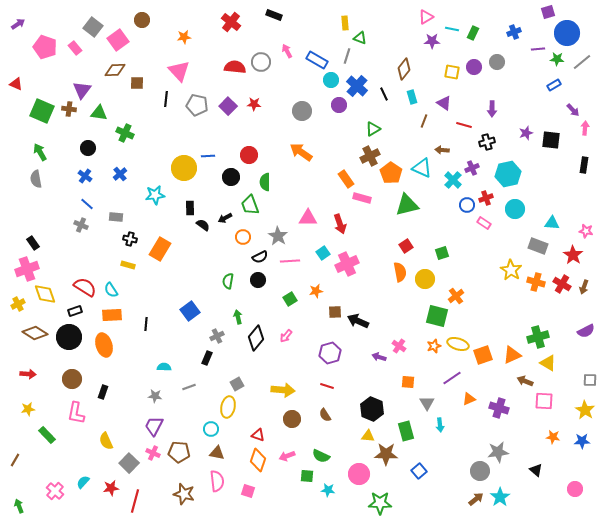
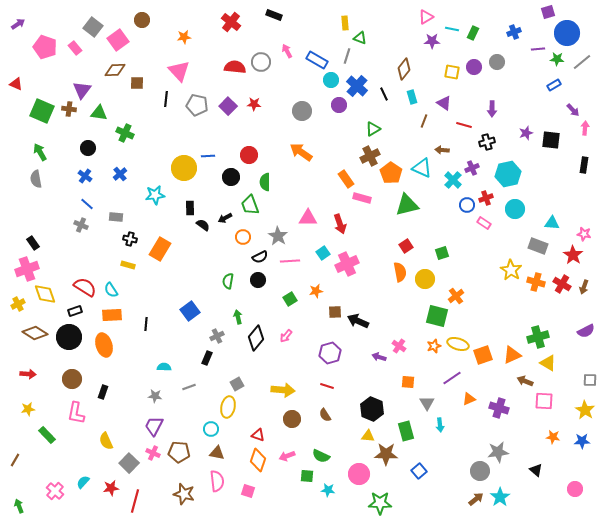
pink star at (586, 231): moved 2 px left, 3 px down
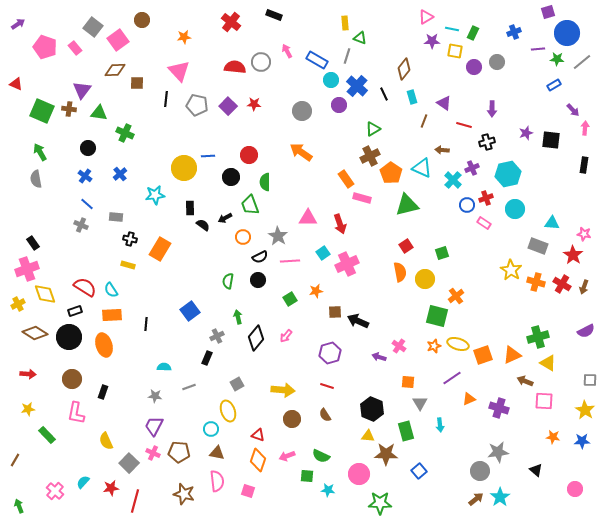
yellow square at (452, 72): moved 3 px right, 21 px up
gray triangle at (427, 403): moved 7 px left
yellow ellipse at (228, 407): moved 4 px down; rotated 30 degrees counterclockwise
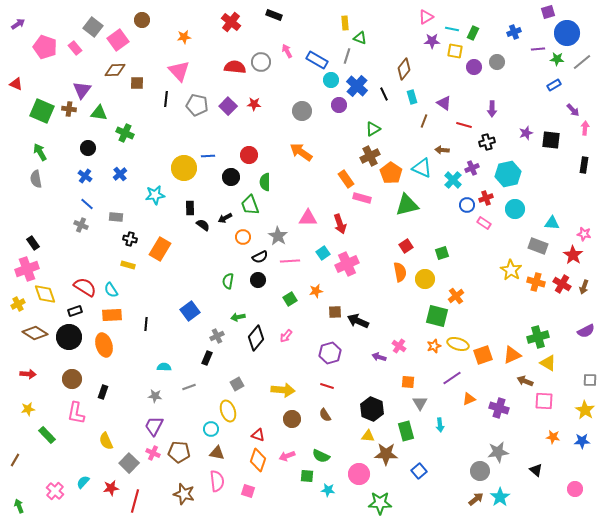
green arrow at (238, 317): rotated 88 degrees counterclockwise
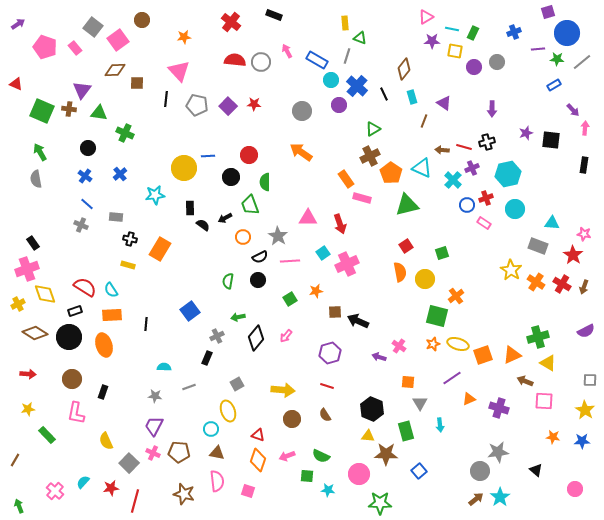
red semicircle at (235, 67): moved 7 px up
red line at (464, 125): moved 22 px down
orange cross at (536, 282): rotated 18 degrees clockwise
orange star at (434, 346): moved 1 px left, 2 px up
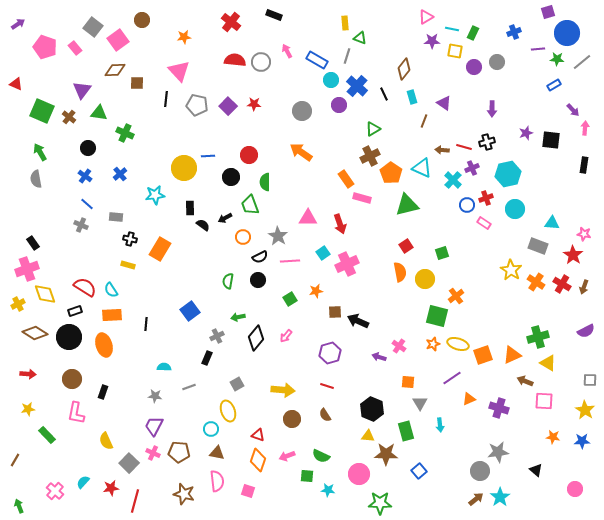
brown cross at (69, 109): moved 8 px down; rotated 32 degrees clockwise
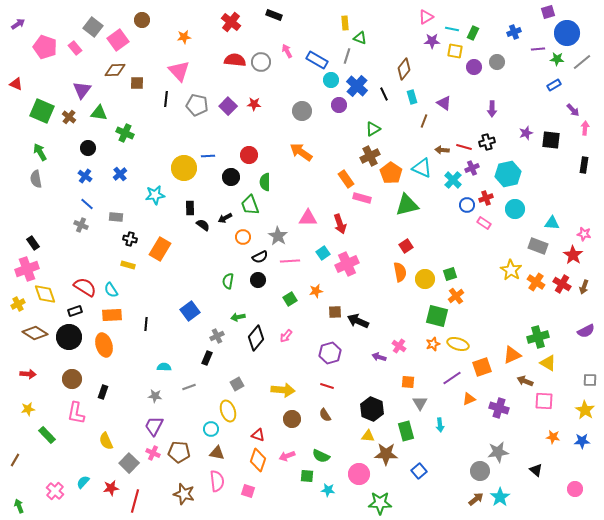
green square at (442, 253): moved 8 px right, 21 px down
orange square at (483, 355): moved 1 px left, 12 px down
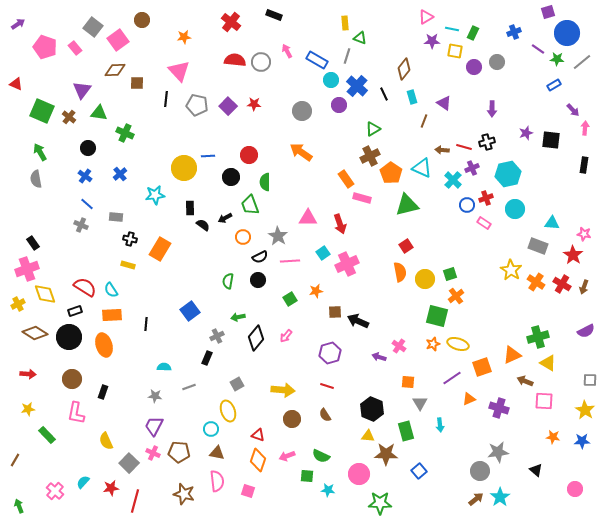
purple line at (538, 49): rotated 40 degrees clockwise
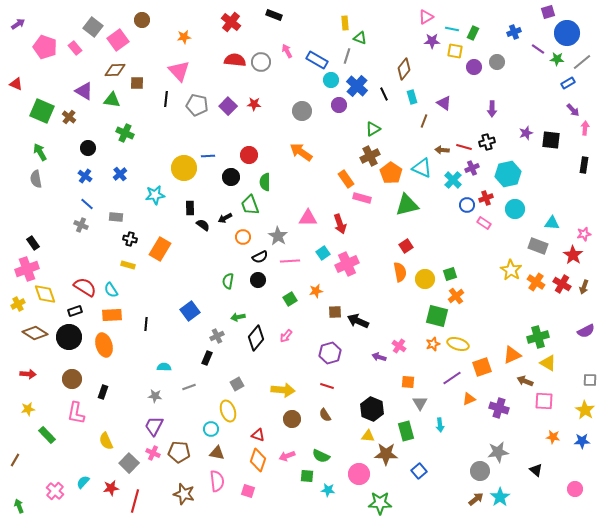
blue rectangle at (554, 85): moved 14 px right, 2 px up
purple triangle at (82, 90): moved 2 px right, 1 px down; rotated 36 degrees counterclockwise
green triangle at (99, 113): moved 13 px right, 13 px up
pink star at (584, 234): rotated 24 degrees counterclockwise
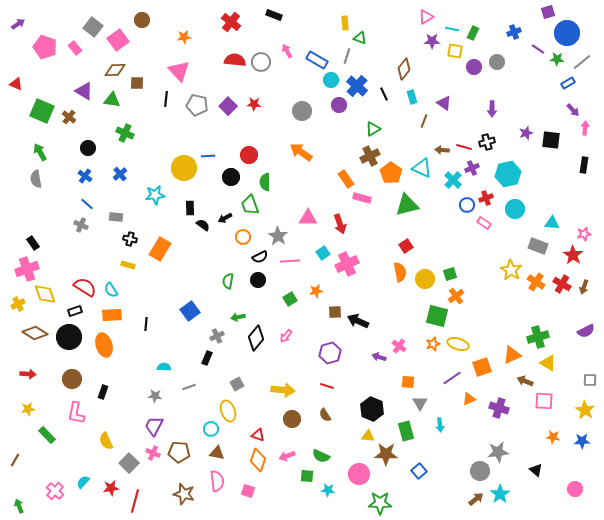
cyan star at (500, 497): moved 3 px up
